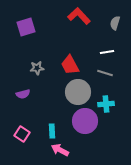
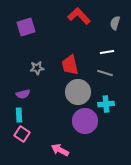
red trapezoid: rotated 15 degrees clockwise
cyan rectangle: moved 33 px left, 16 px up
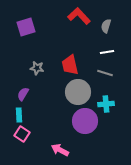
gray semicircle: moved 9 px left, 3 px down
gray star: rotated 16 degrees clockwise
purple semicircle: rotated 136 degrees clockwise
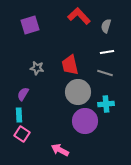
purple square: moved 4 px right, 2 px up
